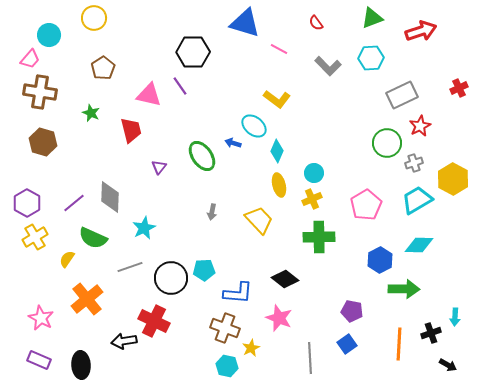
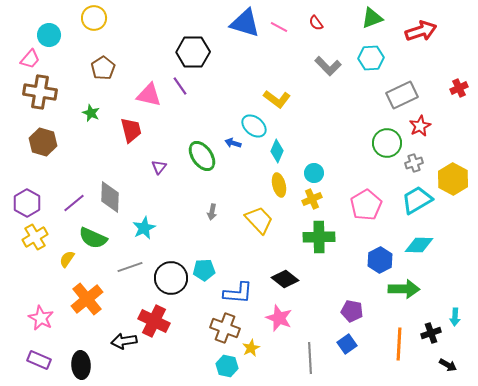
pink line at (279, 49): moved 22 px up
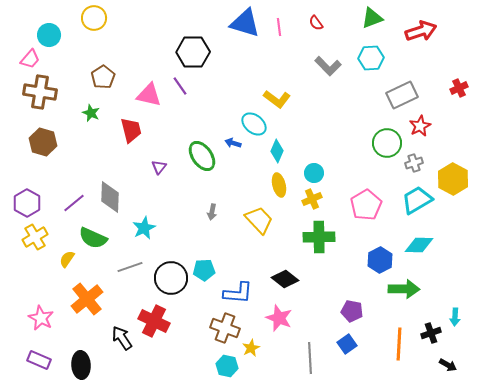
pink line at (279, 27): rotated 54 degrees clockwise
brown pentagon at (103, 68): moved 9 px down
cyan ellipse at (254, 126): moved 2 px up
black arrow at (124, 341): moved 2 px left, 3 px up; rotated 65 degrees clockwise
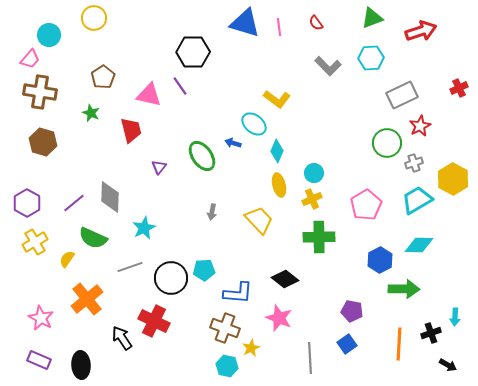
yellow cross at (35, 237): moved 5 px down
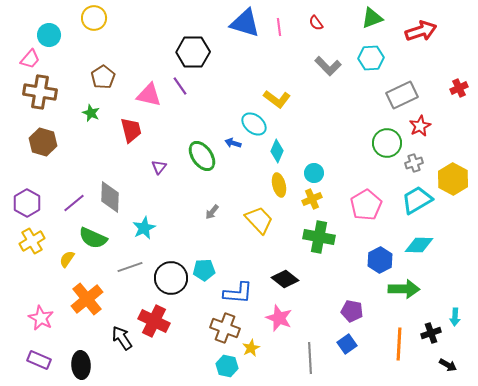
gray arrow at (212, 212): rotated 28 degrees clockwise
green cross at (319, 237): rotated 12 degrees clockwise
yellow cross at (35, 242): moved 3 px left, 1 px up
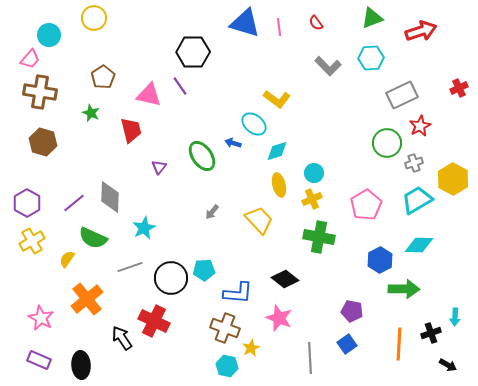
cyan diamond at (277, 151): rotated 50 degrees clockwise
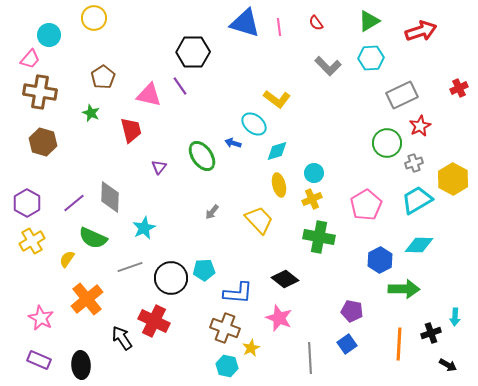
green triangle at (372, 18): moved 3 px left, 3 px down; rotated 10 degrees counterclockwise
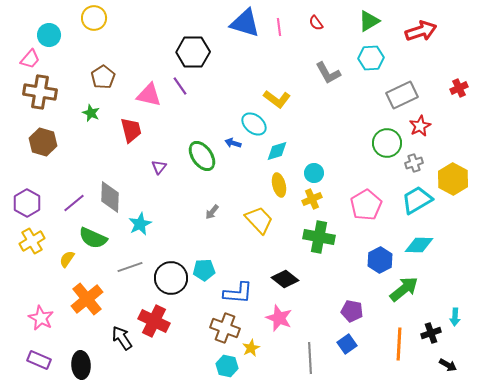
gray L-shape at (328, 66): moved 7 px down; rotated 16 degrees clockwise
cyan star at (144, 228): moved 4 px left, 4 px up
green arrow at (404, 289): rotated 40 degrees counterclockwise
